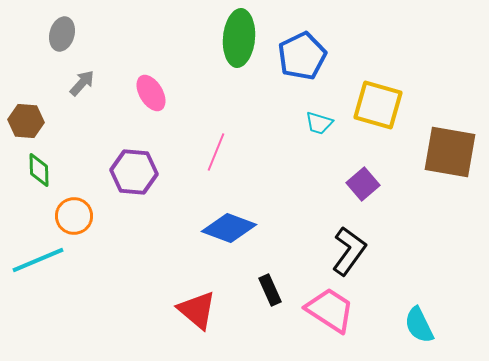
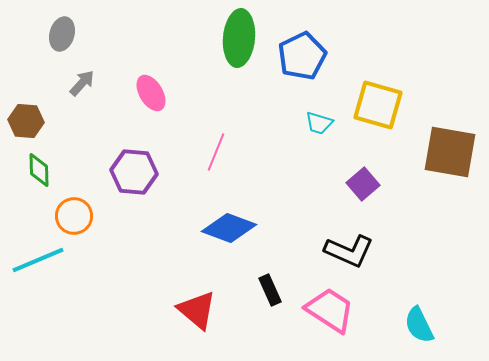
black L-shape: rotated 78 degrees clockwise
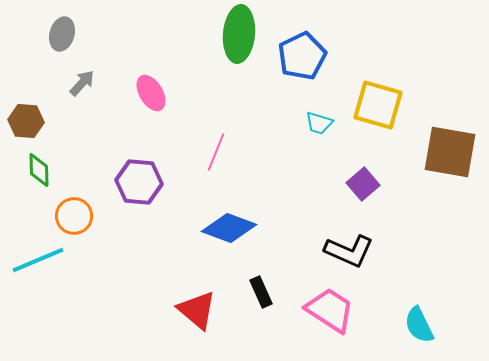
green ellipse: moved 4 px up
purple hexagon: moved 5 px right, 10 px down
black rectangle: moved 9 px left, 2 px down
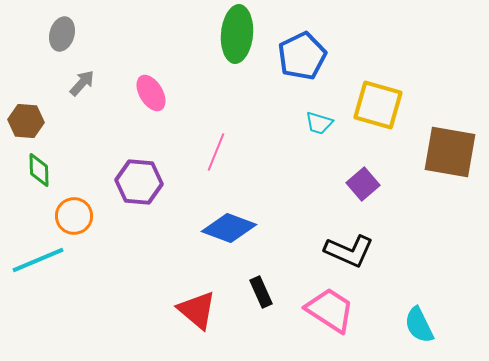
green ellipse: moved 2 px left
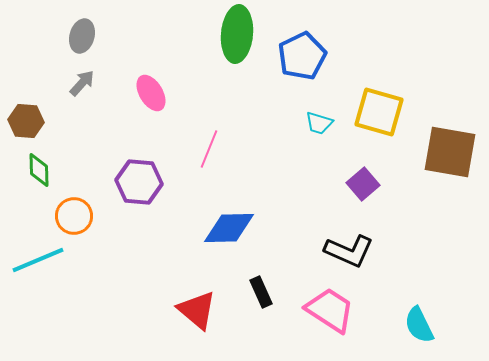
gray ellipse: moved 20 px right, 2 px down
yellow square: moved 1 px right, 7 px down
pink line: moved 7 px left, 3 px up
blue diamond: rotated 22 degrees counterclockwise
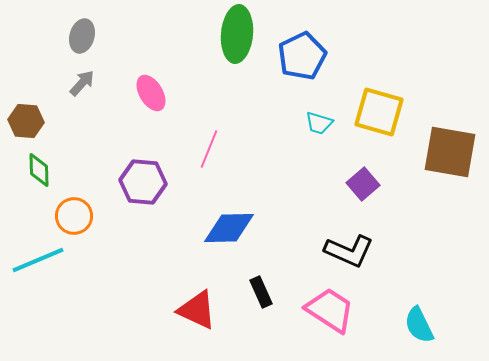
purple hexagon: moved 4 px right
red triangle: rotated 15 degrees counterclockwise
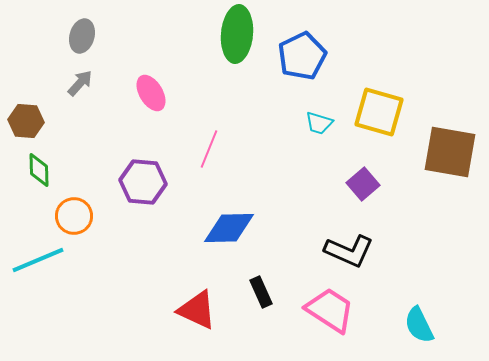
gray arrow: moved 2 px left
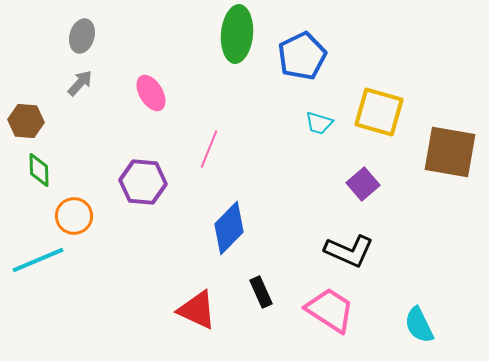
blue diamond: rotated 44 degrees counterclockwise
